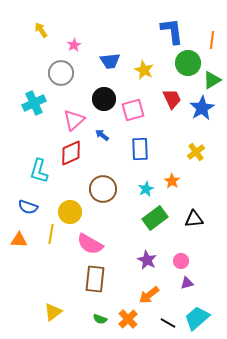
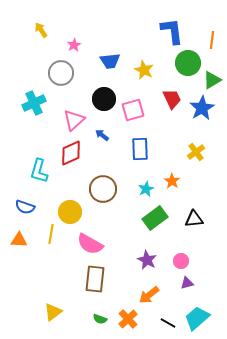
blue semicircle: moved 3 px left
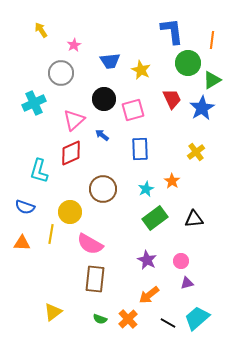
yellow star: moved 3 px left
orange triangle: moved 3 px right, 3 px down
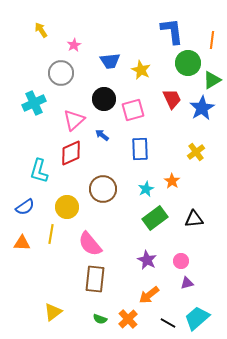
blue semicircle: rotated 54 degrees counterclockwise
yellow circle: moved 3 px left, 5 px up
pink semicircle: rotated 20 degrees clockwise
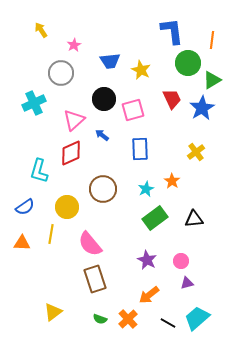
brown rectangle: rotated 24 degrees counterclockwise
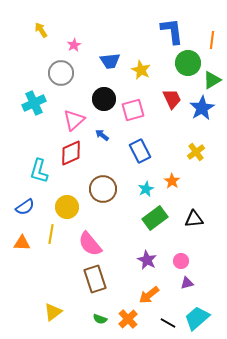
blue rectangle: moved 2 px down; rotated 25 degrees counterclockwise
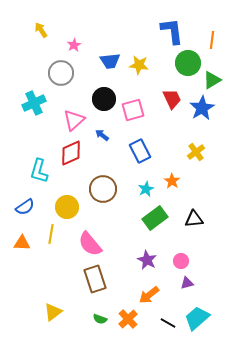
yellow star: moved 2 px left, 5 px up; rotated 18 degrees counterclockwise
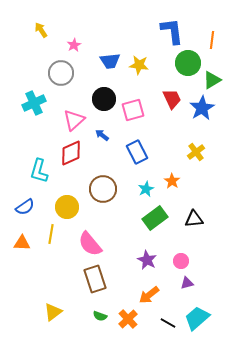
blue rectangle: moved 3 px left, 1 px down
green semicircle: moved 3 px up
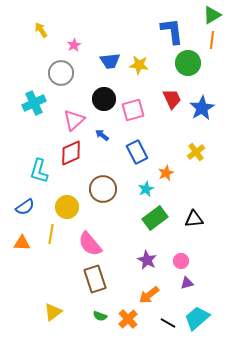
green triangle: moved 65 px up
orange star: moved 6 px left, 8 px up; rotated 14 degrees clockwise
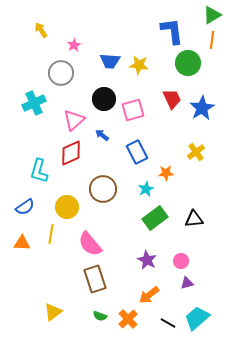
blue trapezoid: rotated 10 degrees clockwise
orange star: rotated 21 degrees clockwise
